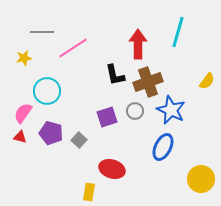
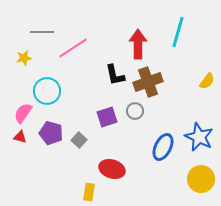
blue star: moved 28 px right, 27 px down
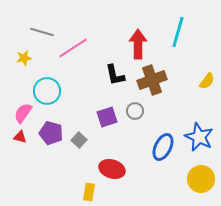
gray line: rotated 15 degrees clockwise
brown cross: moved 4 px right, 2 px up
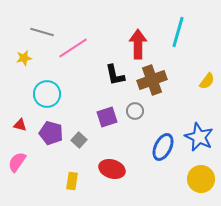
cyan circle: moved 3 px down
pink semicircle: moved 6 px left, 49 px down
red triangle: moved 12 px up
yellow rectangle: moved 17 px left, 11 px up
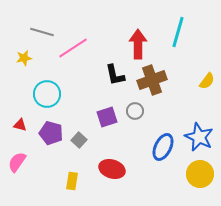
yellow circle: moved 1 px left, 5 px up
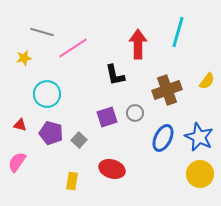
brown cross: moved 15 px right, 10 px down
gray circle: moved 2 px down
blue ellipse: moved 9 px up
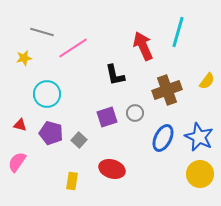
red arrow: moved 5 px right, 2 px down; rotated 24 degrees counterclockwise
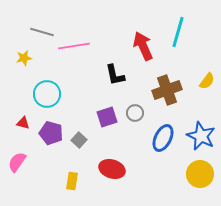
pink line: moved 1 px right, 2 px up; rotated 24 degrees clockwise
red triangle: moved 3 px right, 2 px up
blue star: moved 2 px right, 1 px up
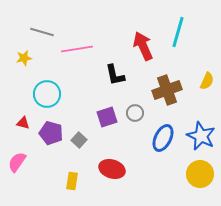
pink line: moved 3 px right, 3 px down
yellow semicircle: rotated 12 degrees counterclockwise
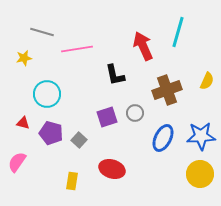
blue star: rotated 28 degrees counterclockwise
